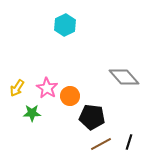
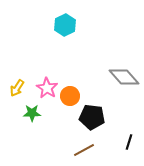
brown line: moved 17 px left, 6 px down
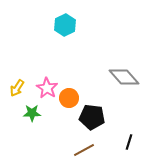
orange circle: moved 1 px left, 2 px down
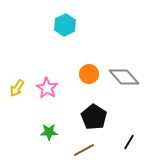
orange circle: moved 20 px right, 24 px up
green star: moved 17 px right, 19 px down
black pentagon: moved 2 px right; rotated 25 degrees clockwise
black line: rotated 14 degrees clockwise
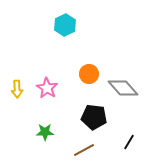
gray diamond: moved 1 px left, 11 px down
yellow arrow: moved 1 px down; rotated 36 degrees counterclockwise
black pentagon: rotated 25 degrees counterclockwise
green star: moved 4 px left
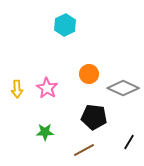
gray diamond: rotated 24 degrees counterclockwise
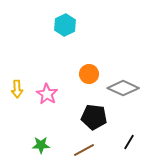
pink star: moved 6 px down
green star: moved 4 px left, 13 px down
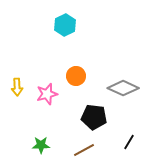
orange circle: moved 13 px left, 2 px down
yellow arrow: moved 2 px up
pink star: rotated 25 degrees clockwise
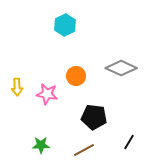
gray diamond: moved 2 px left, 20 px up
pink star: rotated 25 degrees clockwise
